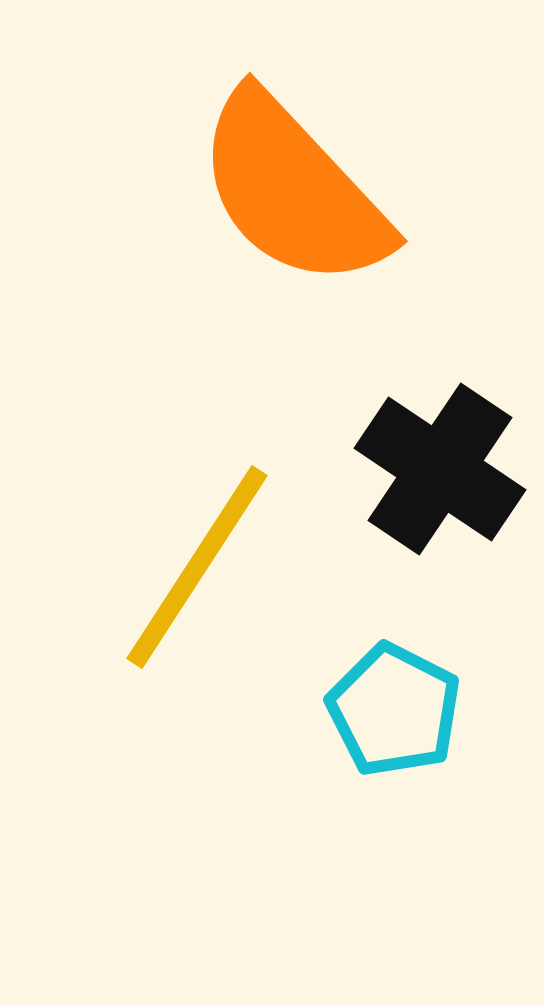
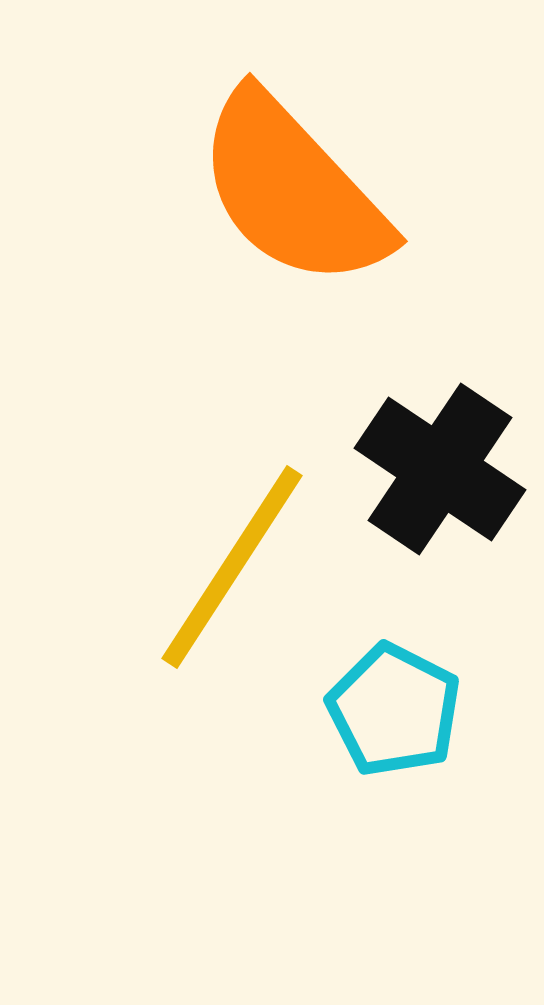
yellow line: moved 35 px right
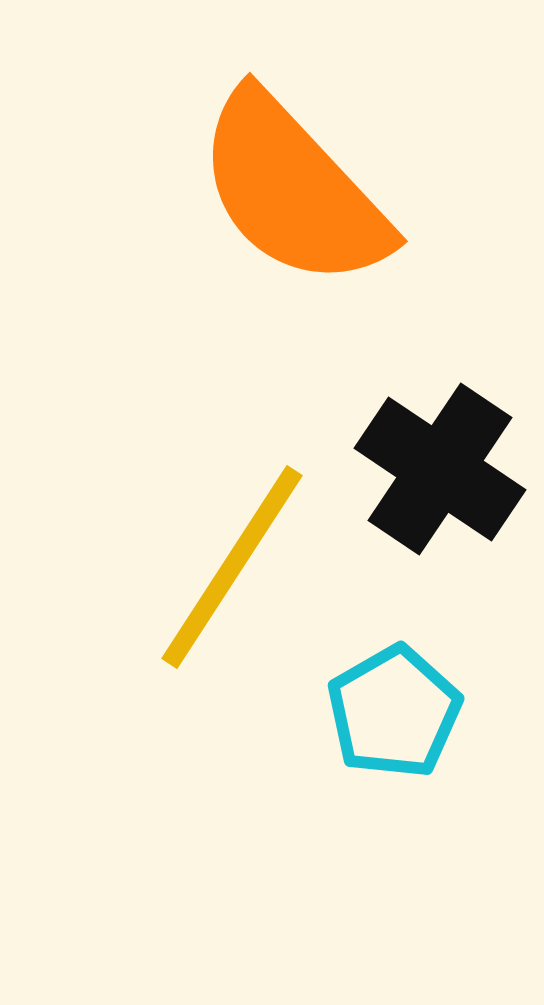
cyan pentagon: moved 2 px down; rotated 15 degrees clockwise
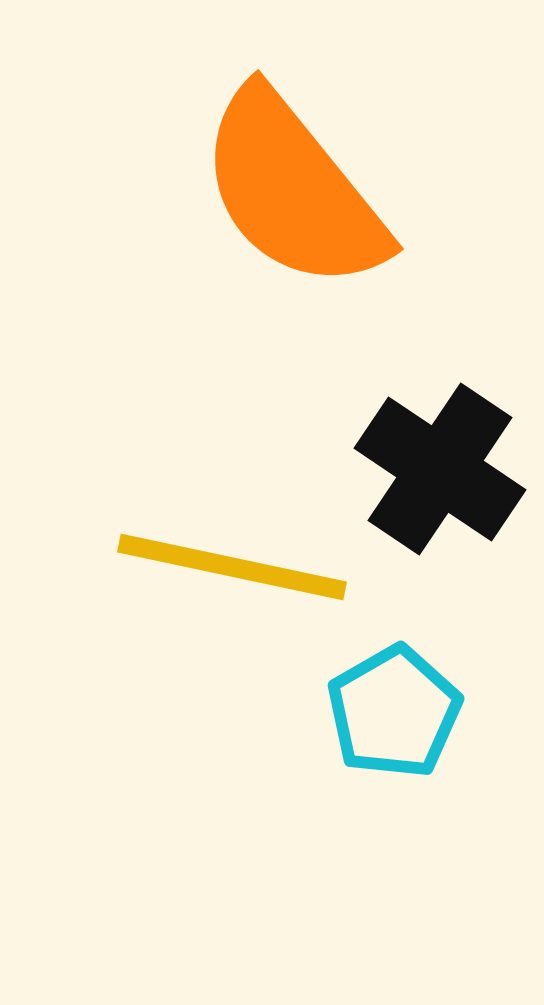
orange semicircle: rotated 4 degrees clockwise
yellow line: rotated 69 degrees clockwise
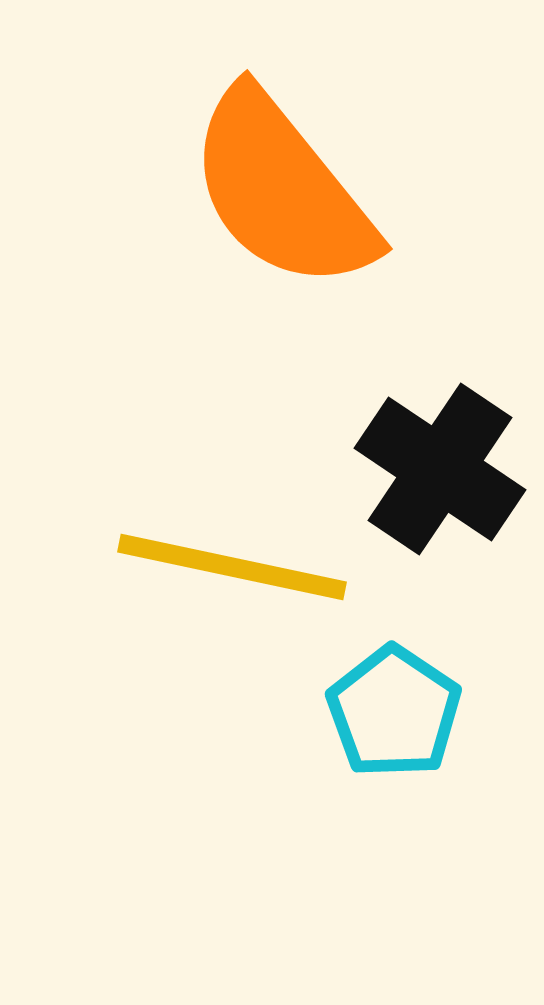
orange semicircle: moved 11 px left
cyan pentagon: rotated 8 degrees counterclockwise
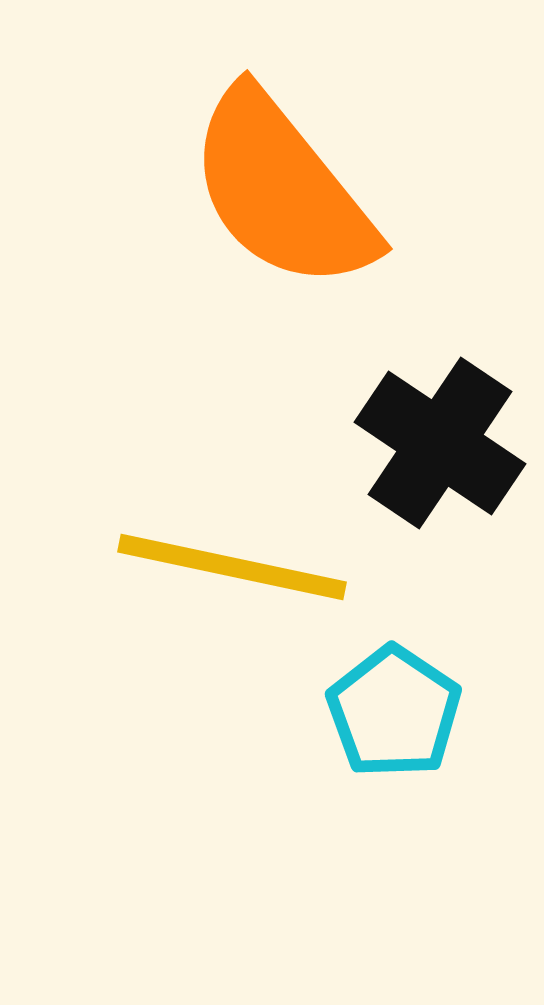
black cross: moved 26 px up
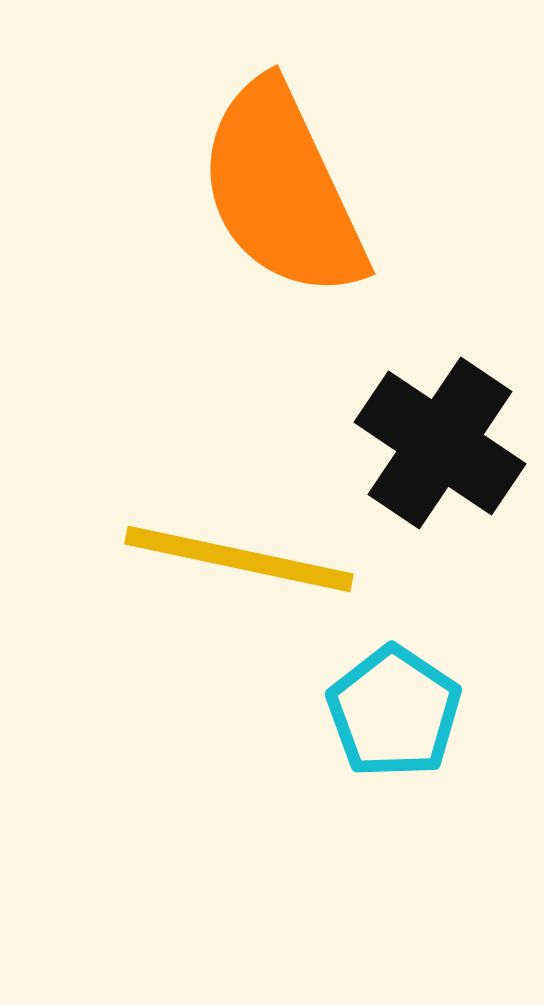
orange semicircle: rotated 14 degrees clockwise
yellow line: moved 7 px right, 8 px up
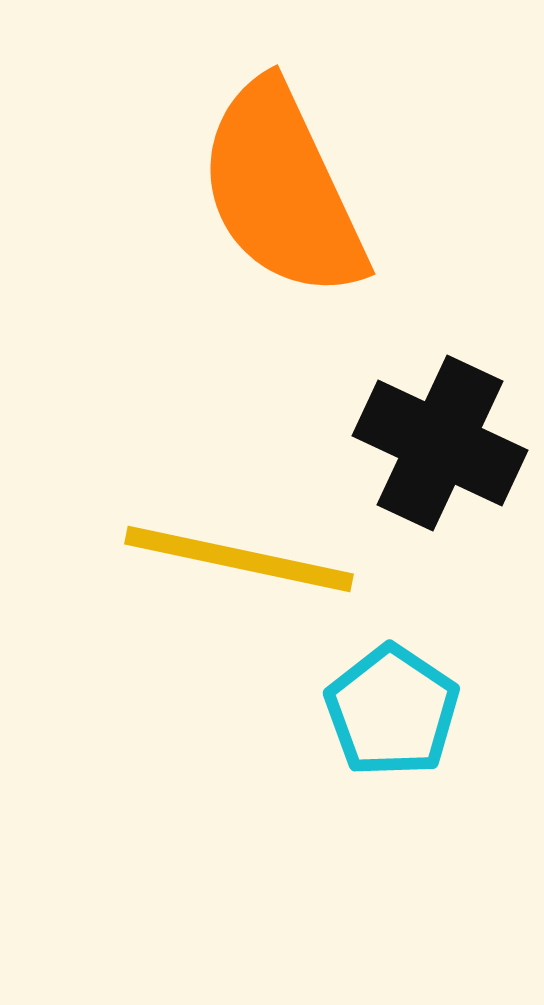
black cross: rotated 9 degrees counterclockwise
cyan pentagon: moved 2 px left, 1 px up
